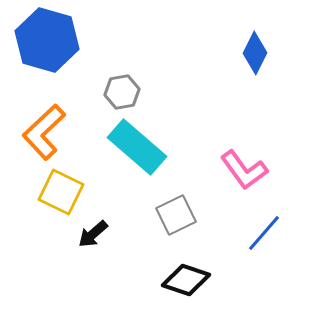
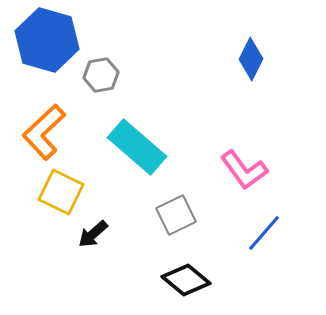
blue diamond: moved 4 px left, 6 px down
gray hexagon: moved 21 px left, 17 px up
black diamond: rotated 21 degrees clockwise
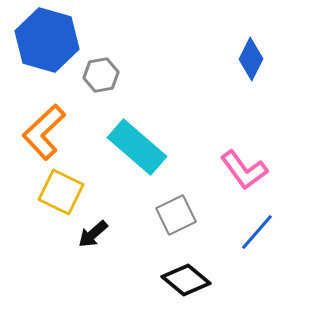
blue line: moved 7 px left, 1 px up
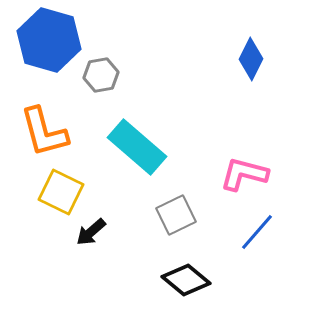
blue hexagon: moved 2 px right
orange L-shape: rotated 62 degrees counterclockwise
pink L-shape: moved 4 px down; rotated 141 degrees clockwise
black arrow: moved 2 px left, 2 px up
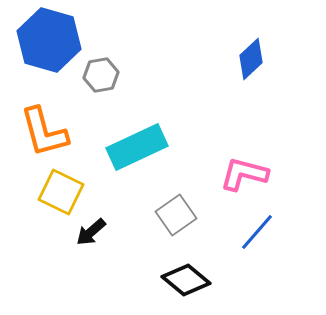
blue diamond: rotated 21 degrees clockwise
cyan rectangle: rotated 66 degrees counterclockwise
gray square: rotated 9 degrees counterclockwise
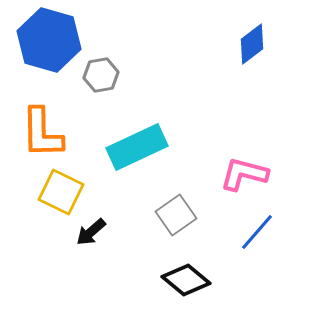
blue diamond: moved 1 px right, 15 px up; rotated 6 degrees clockwise
orange L-shape: moved 2 px left, 1 px down; rotated 14 degrees clockwise
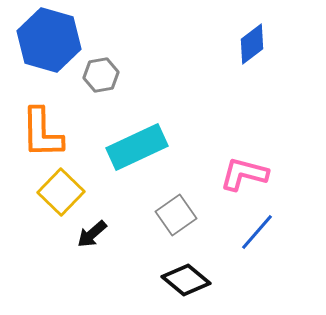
yellow square: rotated 18 degrees clockwise
black arrow: moved 1 px right, 2 px down
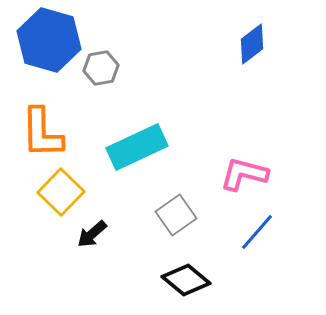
gray hexagon: moved 7 px up
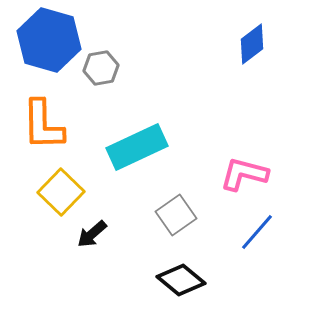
orange L-shape: moved 1 px right, 8 px up
black diamond: moved 5 px left
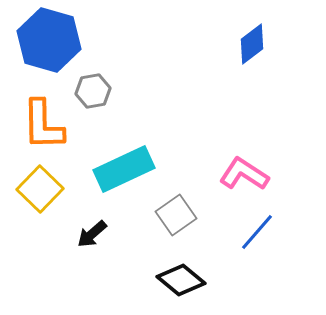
gray hexagon: moved 8 px left, 23 px down
cyan rectangle: moved 13 px left, 22 px down
pink L-shape: rotated 18 degrees clockwise
yellow square: moved 21 px left, 3 px up
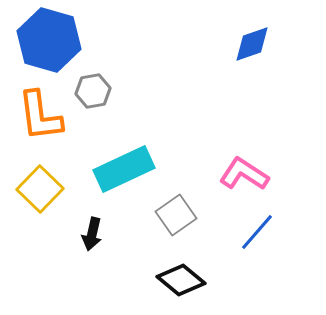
blue diamond: rotated 18 degrees clockwise
orange L-shape: moved 3 px left, 9 px up; rotated 6 degrees counterclockwise
black arrow: rotated 36 degrees counterclockwise
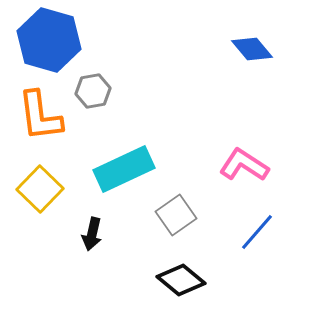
blue diamond: moved 5 px down; rotated 69 degrees clockwise
pink L-shape: moved 9 px up
